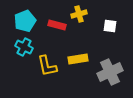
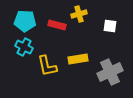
cyan pentagon: rotated 25 degrees clockwise
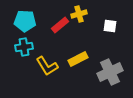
red rectangle: moved 3 px right; rotated 54 degrees counterclockwise
cyan cross: rotated 36 degrees counterclockwise
yellow rectangle: rotated 18 degrees counterclockwise
yellow L-shape: rotated 20 degrees counterclockwise
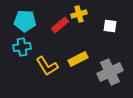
cyan cross: moved 2 px left
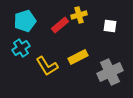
yellow cross: moved 1 px down
cyan pentagon: rotated 20 degrees counterclockwise
cyan cross: moved 1 px left, 1 px down; rotated 24 degrees counterclockwise
yellow rectangle: moved 2 px up
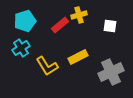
gray cross: moved 1 px right
